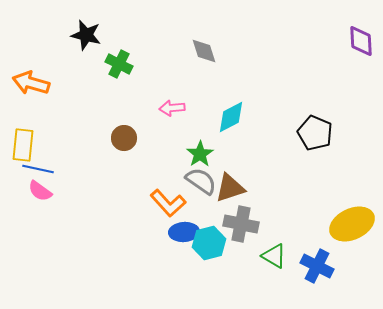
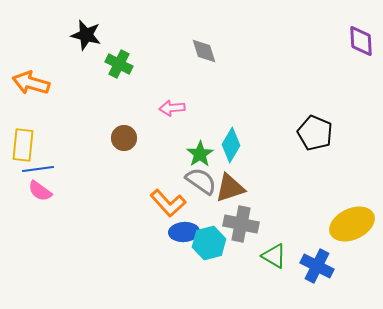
cyan diamond: moved 28 px down; rotated 32 degrees counterclockwise
blue line: rotated 20 degrees counterclockwise
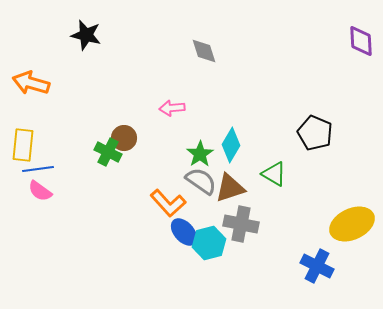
green cross: moved 11 px left, 88 px down
blue ellipse: rotated 52 degrees clockwise
green triangle: moved 82 px up
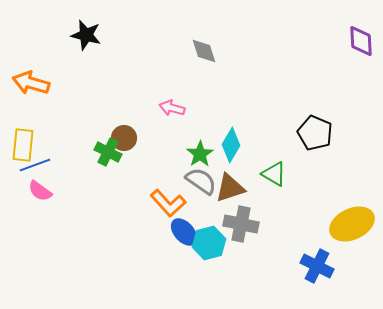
pink arrow: rotated 20 degrees clockwise
blue line: moved 3 px left, 4 px up; rotated 12 degrees counterclockwise
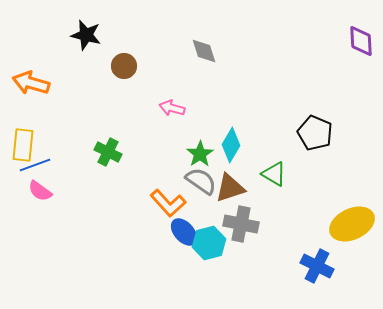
brown circle: moved 72 px up
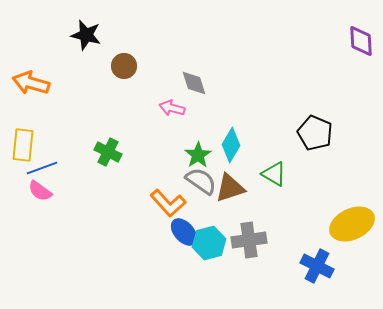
gray diamond: moved 10 px left, 32 px down
green star: moved 2 px left, 1 px down
blue line: moved 7 px right, 3 px down
gray cross: moved 8 px right, 16 px down; rotated 20 degrees counterclockwise
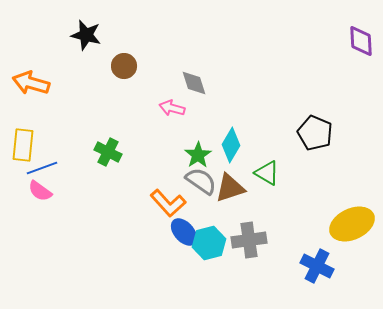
green triangle: moved 7 px left, 1 px up
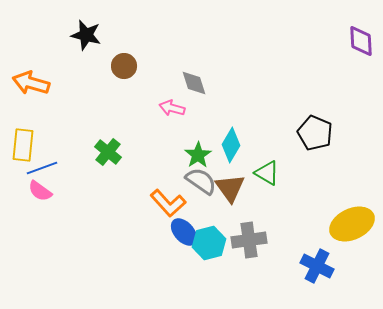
green cross: rotated 12 degrees clockwise
brown triangle: rotated 48 degrees counterclockwise
